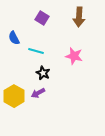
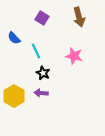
brown arrow: rotated 18 degrees counterclockwise
blue semicircle: rotated 16 degrees counterclockwise
cyan line: rotated 49 degrees clockwise
purple arrow: moved 3 px right; rotated 32 degrees clockwise
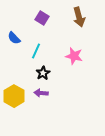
cyan line: rotated 49 degrees clockwise
black star: rotated 16 degrees clockwise
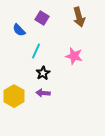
blue semicircle: moved 5 px right, 8 px up
purple arrow: moved 2 px right
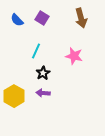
brown arrow: moved 2 px right, 1 px down
blue semicircle: moved 2 px left, 10 px up
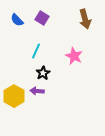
brown arrow: moved 4 px right, 1 px down
pink star: rotated 12 degrees clockwise
purple arrow: moved 6 px left, 2 px up
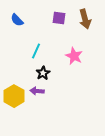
purple square: moved 17 px right; rotated 24 degrees counterclockwise
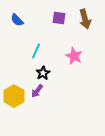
purple arrow: rotated 56 degrees counterclockwise
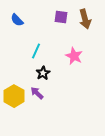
purple square: moved 2 px right, 1 px up
purple arrow: moved 2 px down; rotated 96 degrees clockwise
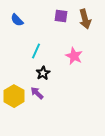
purple square: moved 1 px up
